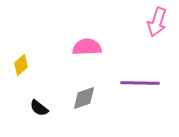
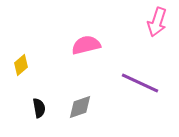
pink semicircle: moved 1 px left, 2 px up; rotated 12 degrees counterclockwise
purple line: rotated 24 degrees clockwise
gray diamond: moved 4 px left, 9 px down
black semicircle: rotated 138 degrees counterclockwise
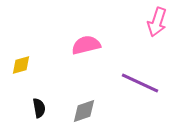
yellow diamond: rotated 25 degrees clockwise
gray diamond: moved 4 px right, 4 px down
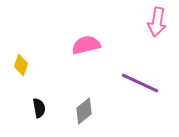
pink arrow: rotated 8 degrees counterclockwise
yellow diamond: rotated 55 degrees counterclockwise
gray diamond: rotated 20 degrees counterclockwise
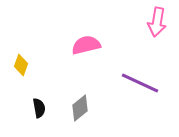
gray diamond: moved 4 px left, 3 px up
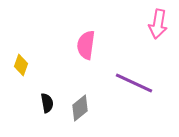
pink arrow: moved 1 px right, 2 px down
pink semicircle: rotated 68 degrees counterclockwise
purple line: moved 6 px left
black semicircle: moved 8 px right, 5 px up
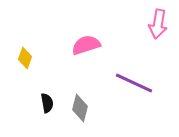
pink semicircle: rotated 64 degrees clockwise
yellow diamond: moved 4 px right, 7 px up
gray diamond: rotated 36 degrees counterclockwise
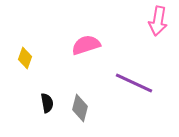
pink arrow: moved 3 px up
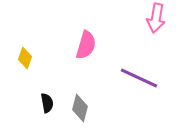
pink arrow: moved 2 px left, 3 px up
pink semicircle: rotated 124 degrees clockwise
purple line: moved 5 px right, 5 px up
